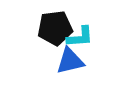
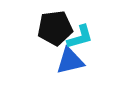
cyan L-shape: rotated 12 degrees counterclockwise
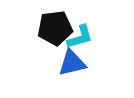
blue triangle: moved 2 px right, 2 px down
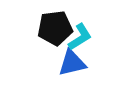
cyan L-shape: rotated 16 degrees counterclockwise
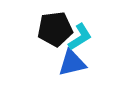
black pentagon: moved 1 px down
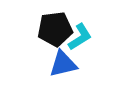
blue triangle: moved 9 px left, 1 px down
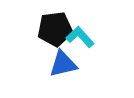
cyan L-shape: rotated 100 degrees counterclockwise
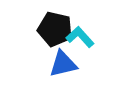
black pentagon: rotated 20 degrees clockwise
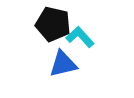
black pentagon: moved 2 px left, 5 px up
